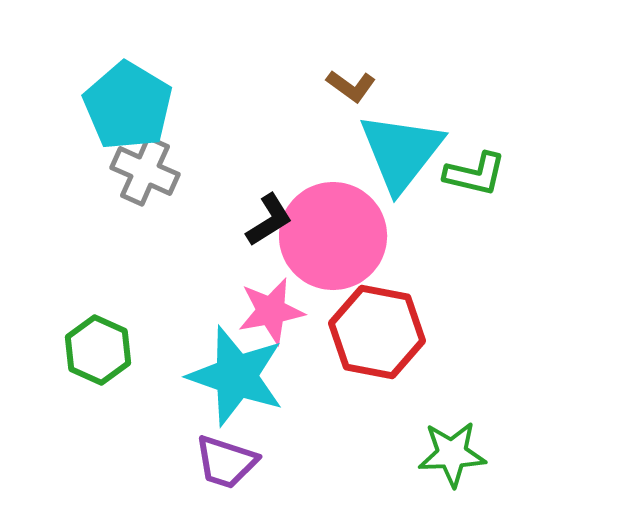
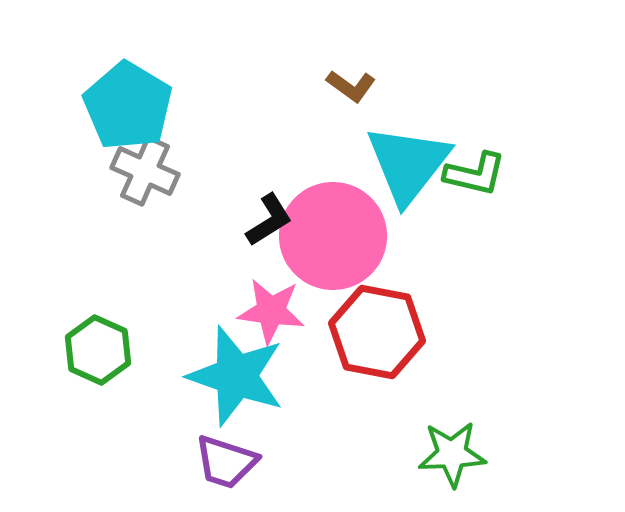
cyan triangle: moved 7 px right, 12 px down
pink star: rotated 18 degrees clockwise
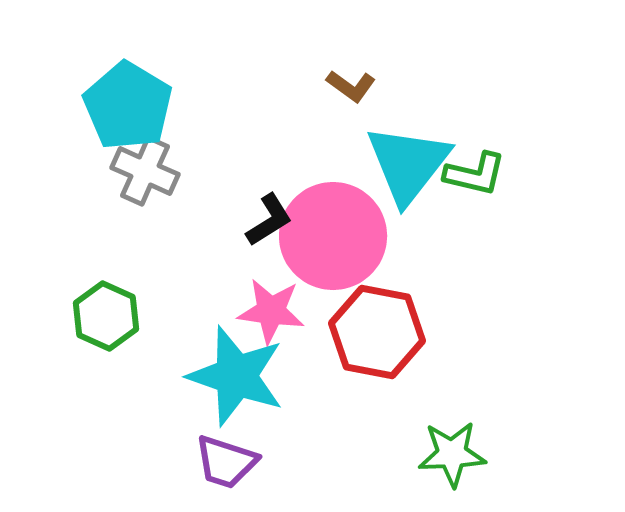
green hexagon: moved 8 px right, 34 px up
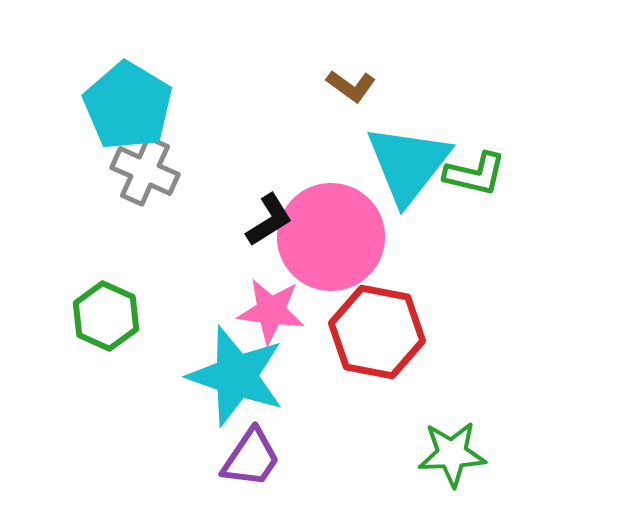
pink circle: moved 2 px left, 1 px down
purple trapezoid: moved 25 px right, 4 px up; rotated 74 degrees counterclockwise
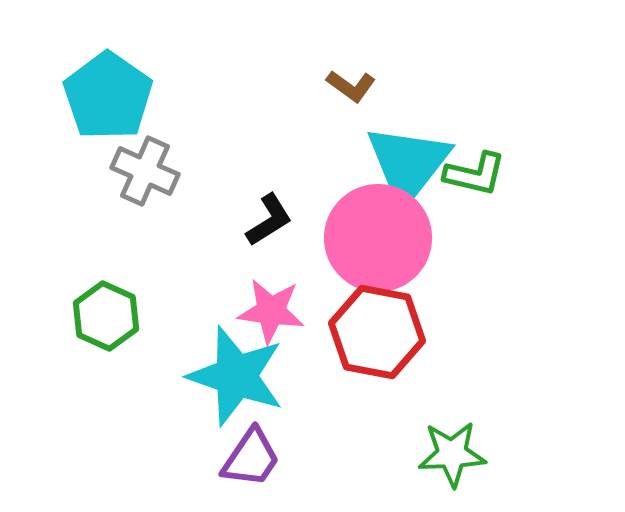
cyan pentagon: moved 20 px left, 10 px up; rotated 4 degrees clockwise
pink circle: moved 47 px right, 1 px down
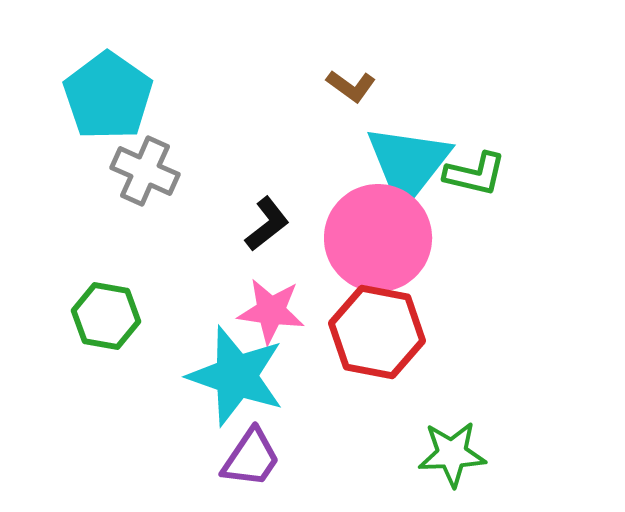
black L-shape: moved 2 px left, 4 px down; rotated 6 degrees counterclockwise
green hexagon: rotated 14 degrees counterclockwise
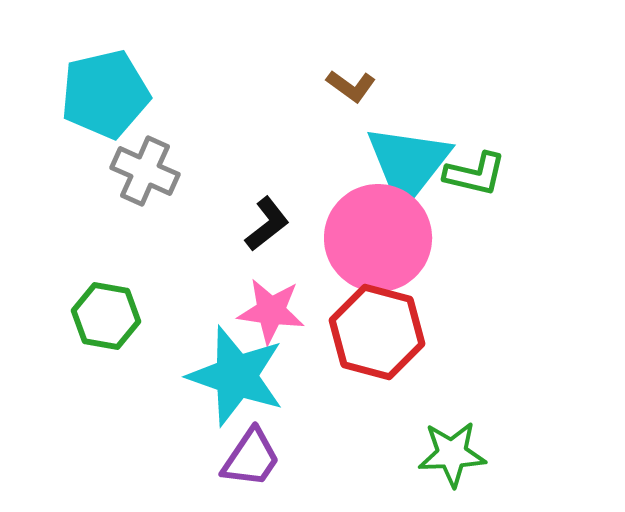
cyan pentagon: moved 3 px left, 2 px up; rotated 24 degrees clockwise
red hexagon: rotated 4 degrees clockwise
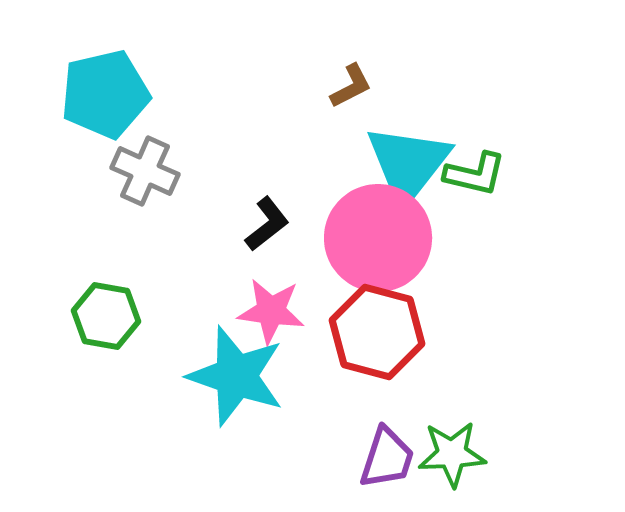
brown L-shape: rotated 63 degrees counterclockwise
purple trapezoid: moved 136 px right; rotated 16 degrees counterclockwise
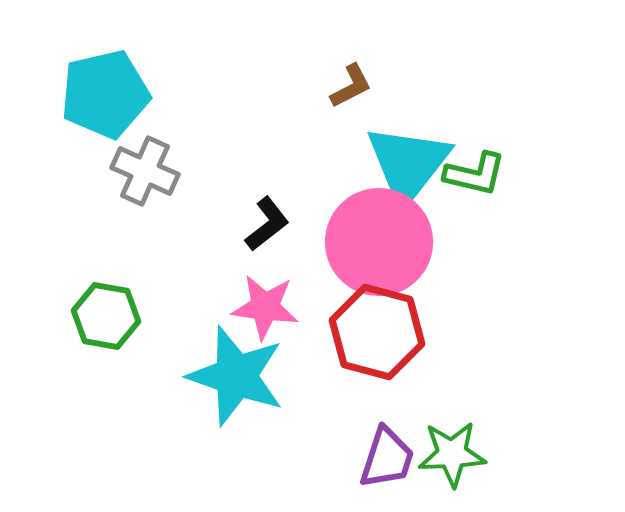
pink circle: moved 1 px right, 4 px down
pink star: moved 6 px left, 4 px up
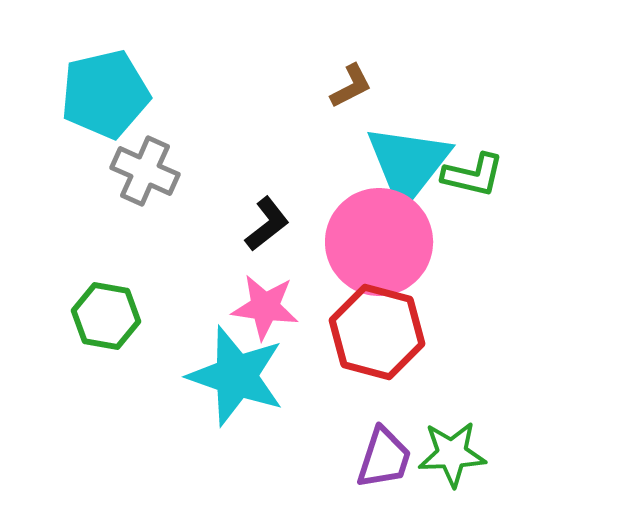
green L-shape: moved 2 px left, 1 px down
purple trapezoid: moved 3 px left
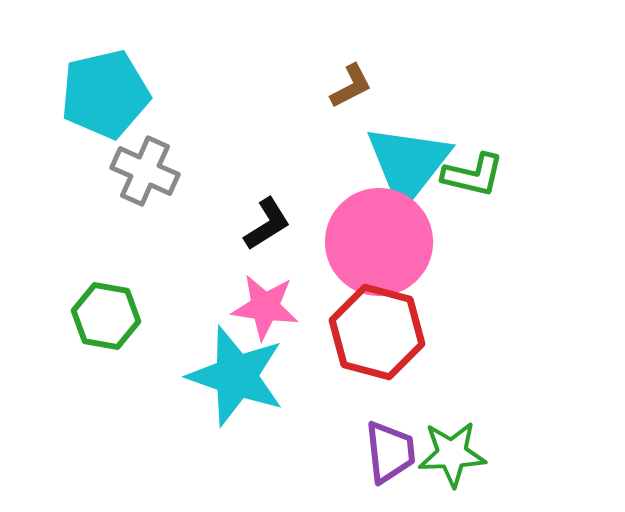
black L-shape: rotated 6 degrees clockwise
purple trapezoid: moved 6 px right, 6 px up; rotated 24 degrees counterclockwise
